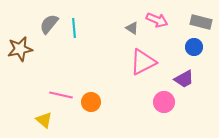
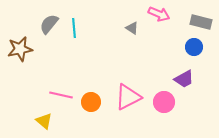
pink arrow: moved 2 px right, 6 px up
pink triangle: moved 15 px left, 35 px down
yellow triangle: moved 1 px down
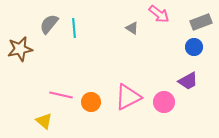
pink arrow: rotated 15 degrees clockwise
gray rectangle: rotated 35 degrees counterclockwise
purple trapezoid: moved 4 px right, 2 px down
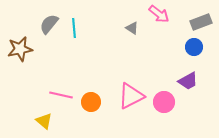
pink triangle: moved 3 px right, 1 px up
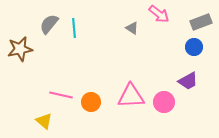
pink triangle: rotated 24 degrees clockwise
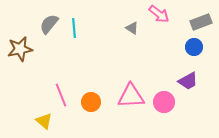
pink line: rotated 55 degrees clockwise
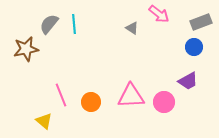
cyan line: moved 4 px up
brown star: moved 6 px right
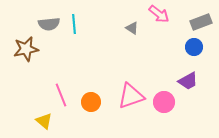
gray semicircle: rotated 135 degrees counterclockwise
pink triangle: rotated 16 degrees counterclockwise
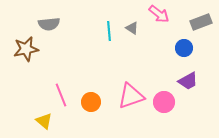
cyan line: moved 35 px right, 7 px down
blue circle: moved 10 px left, 1 px down
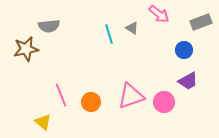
gray semicircle: moved 2 px down
cyan line: moved 3 px down; rotated 12 degrees counterclockwise
blue circle: moved 2 px down
yellow triangle: moved 1 px left, 1 px down
